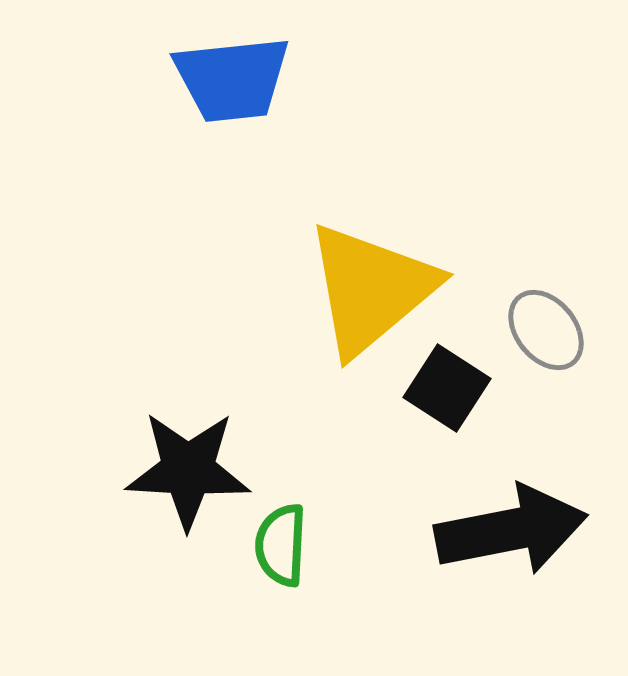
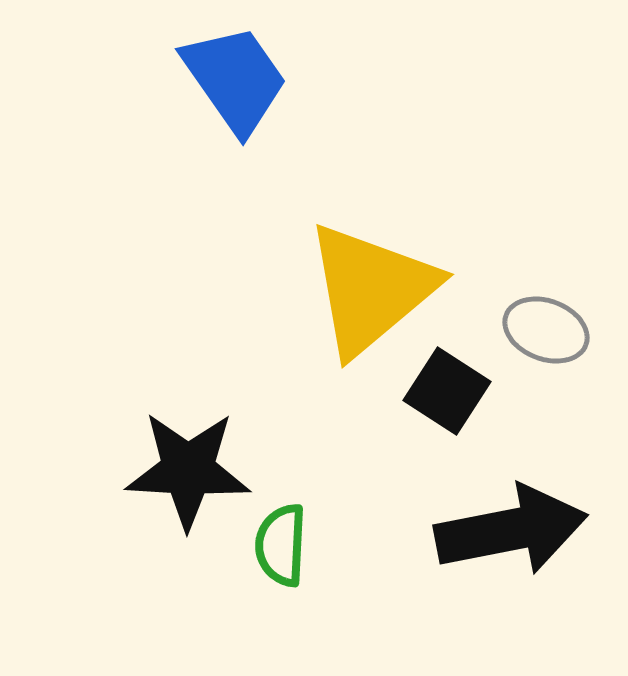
blue trapezoid: moved 3 px right; rotated 119 degrees counterclockwise
gray ellipse: rotated 30 degrees counterclockwise
black square: moved 3 px down
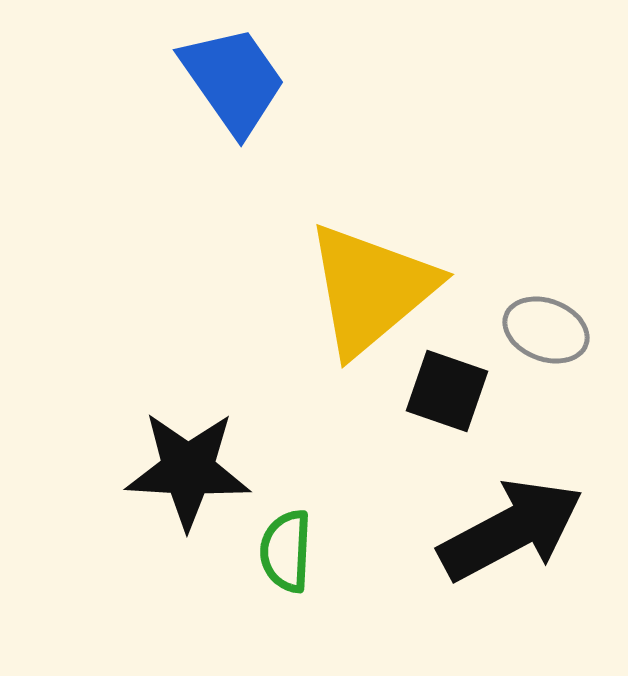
blue trapezoid: moved 2 px left, 1 px down
black square: rotated 14 degrees counterclockwise
black arrow: rotated 17 degrees counterclockwise
green semicircle: moved 5 px right, 6 px down
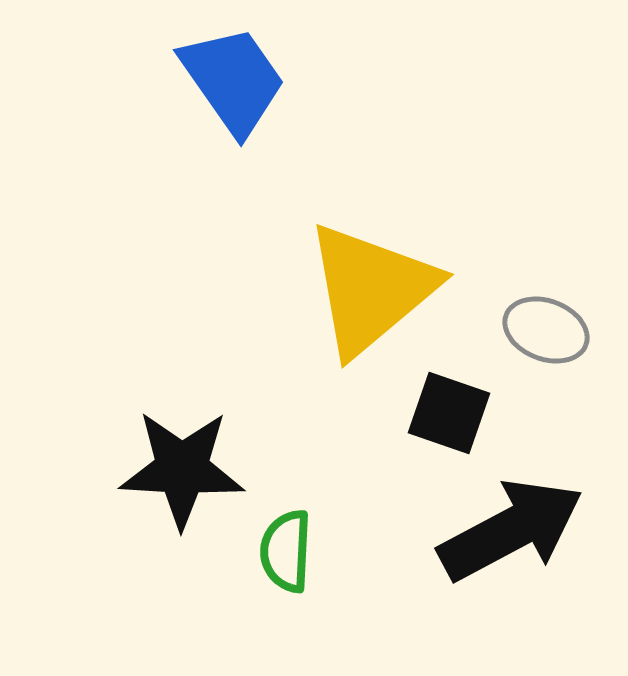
black square: moved 2 px right, 22 px down
black star: moved 6 px left, 1 px up
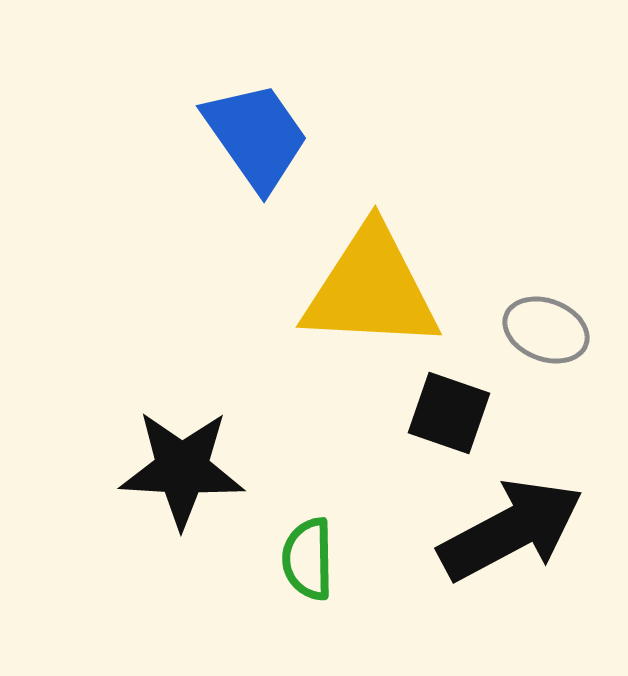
blue trapezoid: moved 23 px right, 56 px down
yellow triangle: rotated 43 degrees clockwise
green semicircle: moved 22 px right, 8 px down; rotated 4 degrees counterclockwise
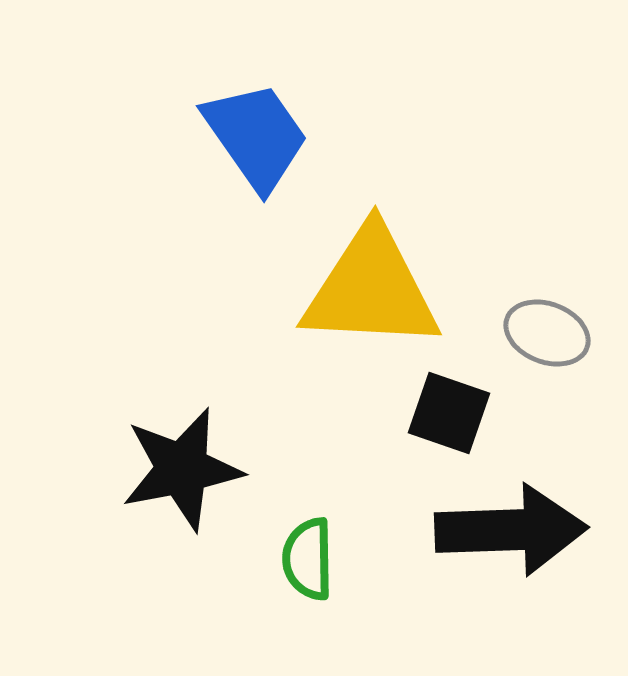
gray ellipse: moved 1 px right, 3 px down
black star: rotated 14 degrees counterclockwise
black arrow: rotated 26 degrees clockwise
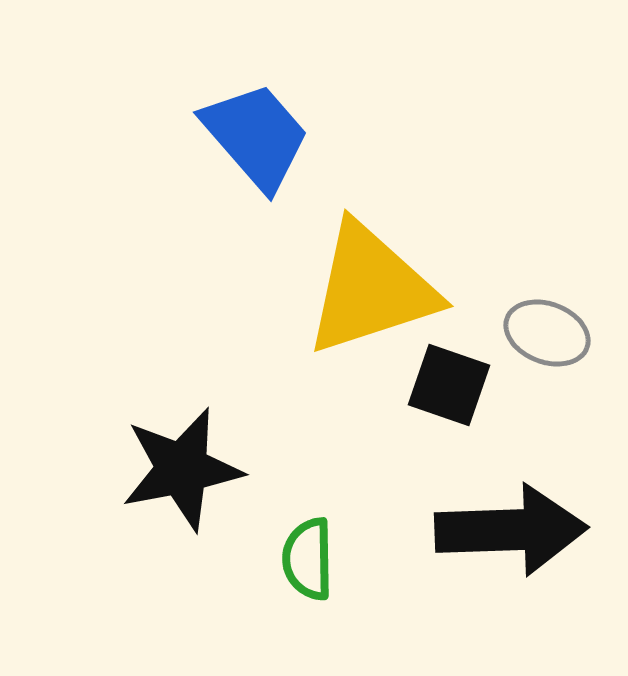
blue trapezoid: rotated 6 degrees counterclockwise
yellow triangle: rotated 21 degrees counterclockwise
black square: moved 28 px up
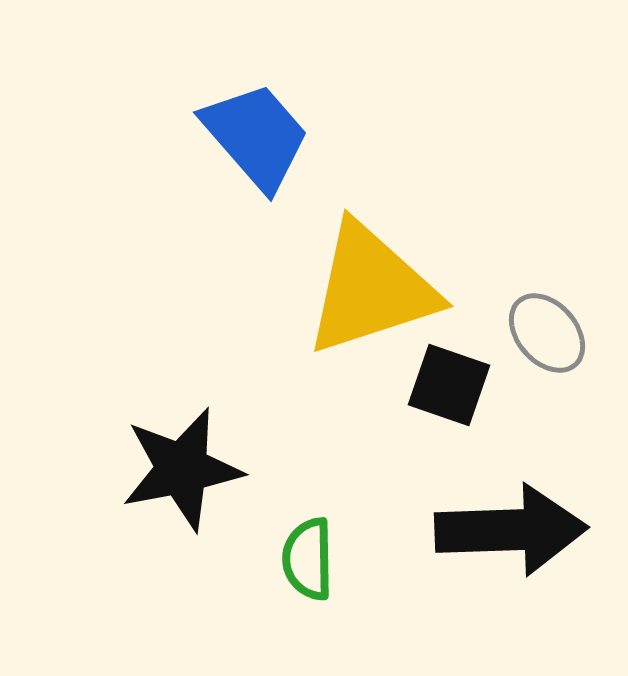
gray ellipse: rotated 28 degrees clockwise
